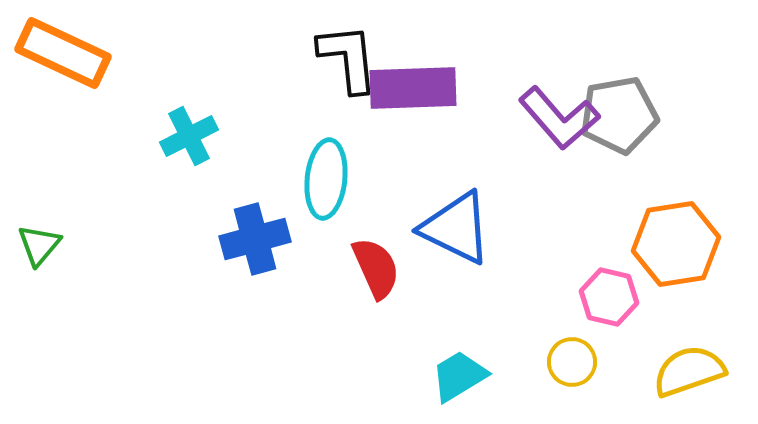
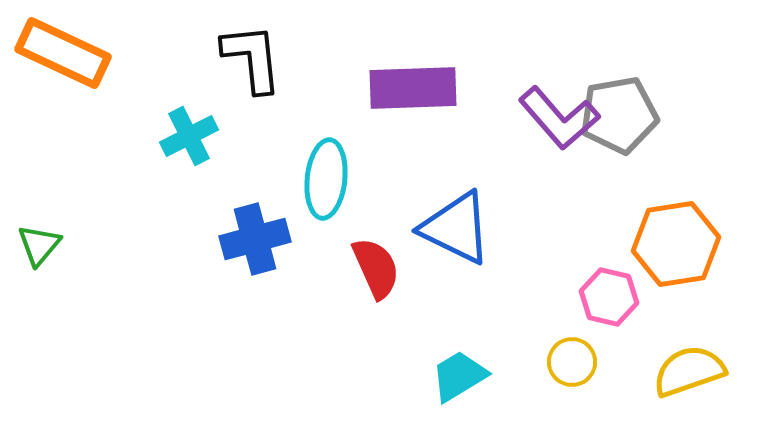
black L-shape: moved 96 px left
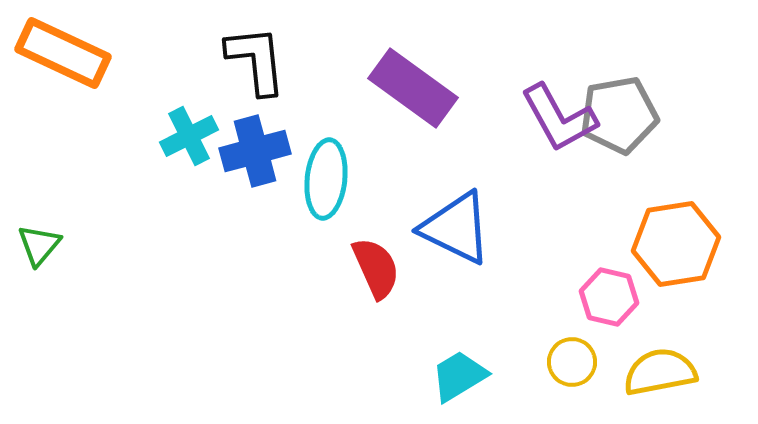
black L-shape: moved 4 px right, 2 px down
purple rectangle: rotated 38 degrees clockwise
purple L-shape: rotated 12 degrees clockwise
blue cross: moved 88 px up
yellow semicircle: moved 29 px left, 1 px down; rotated 8 degrees clockwise
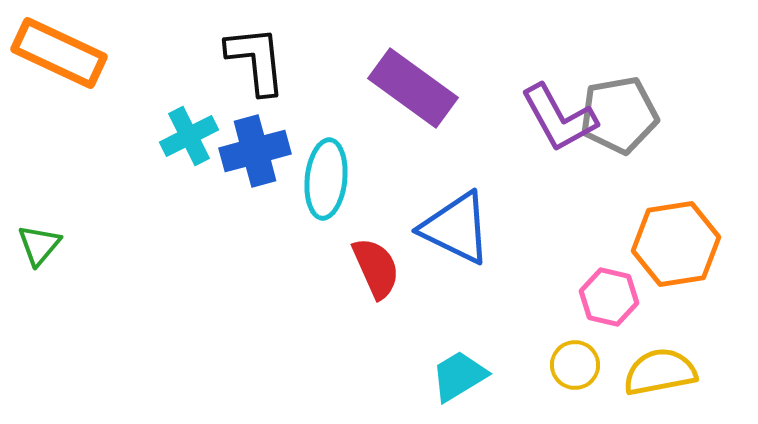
orange rectangle: moved 4 px left
yellow circle: moved 3 px right, 3 px down
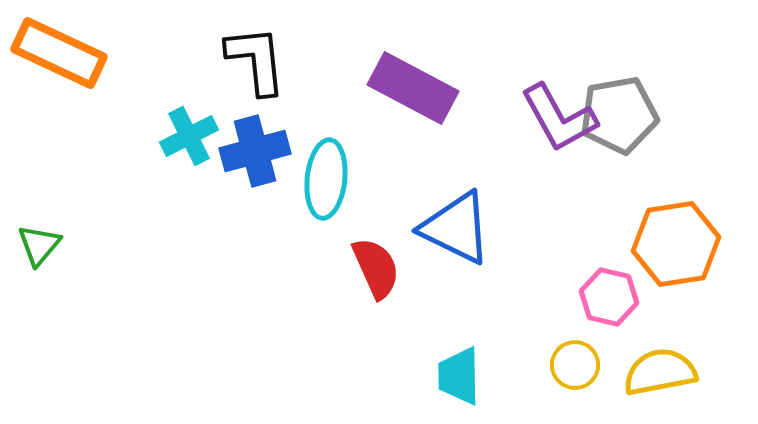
purple rectangle: rotated 8 degrees counterclockwise
cyan trapezoid: rotated 60 degrees counterclockwise
